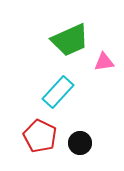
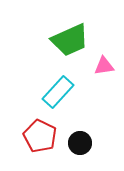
pink triangle: moved 4 px down
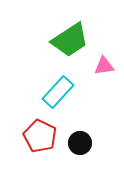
green trapezoid: rotated 9 degrees counterclockwise
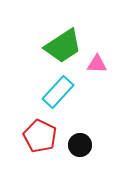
green trapezoid: moved 7 px left, 6 px down
pink triangle: moved 7 px left, 2 px up; rotated 10 degrees clockwise
black circle: moved 2 px down
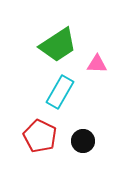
green trapezoid: moved 5 px left, 1 px up
cyan rectangle: moved 2 px right; rotated 12 degrees counterclockwise
black circle: moved 3 px right, 4 px up
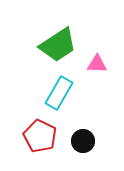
cyan rectangle: moved 1 px left, 1 px down
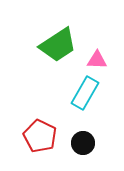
pink triangle: moved 4 px up
cyan rectangle: moved 26 px right
black circle: moved 2 px down
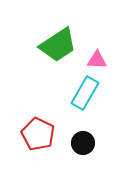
red pentagon: moved 2 px left, 2 px up
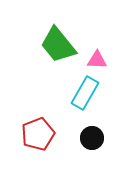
green trapezoid: rotated 84 degrees clockwise
red pentagon: rotated 24 degrees clockwise
black circle: moved 9 px right, 5 px up
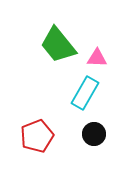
pink triangle: moved 2 px up
red pentagon: moved 1 px left, 2 px down
black circle: moved 2 px right, 4 px up
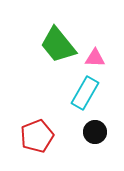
pink triangle: moved 2 px left
black circle: moved 1 px right, 2 px up
